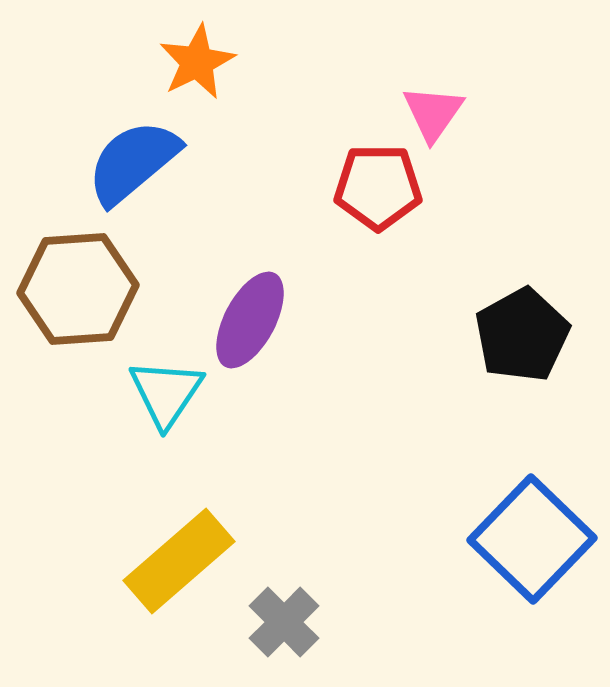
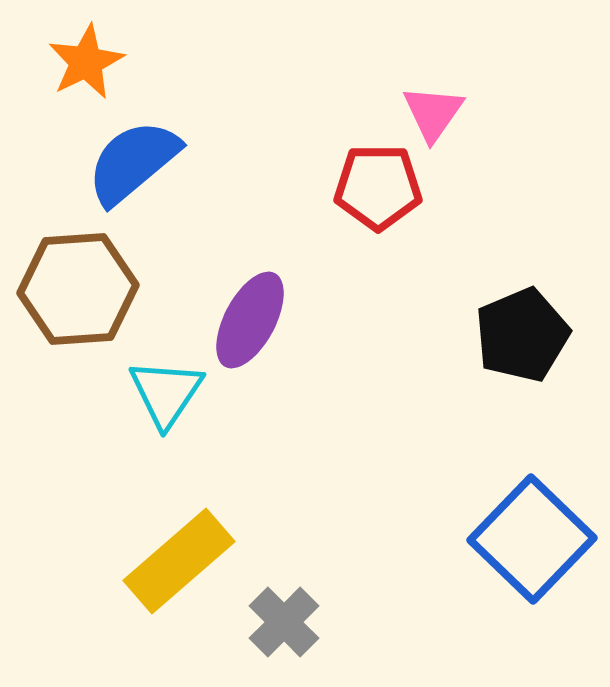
orange star: moved 111 px left
black pentagon: rotated 6 degrees clockwise
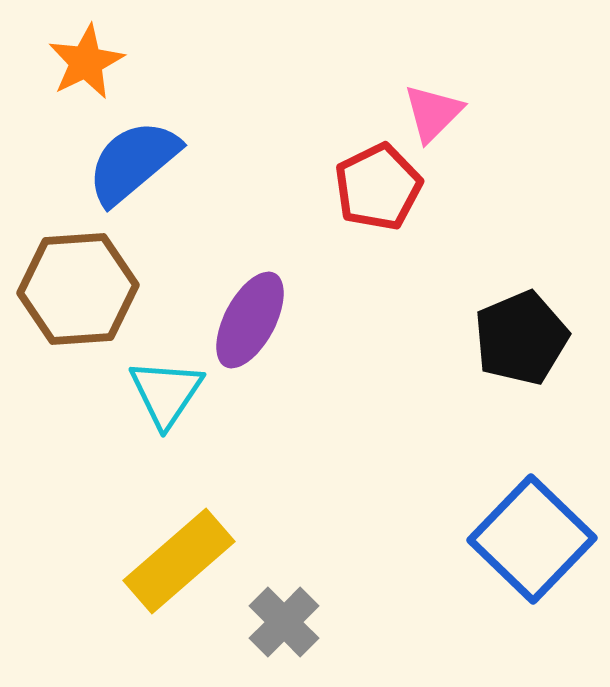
pink triangle: rotated 10 degrees clockwise
red pentagon: rotated 26 degrees counterclockwise
black pentagon: moved 1 px left, 3 px down
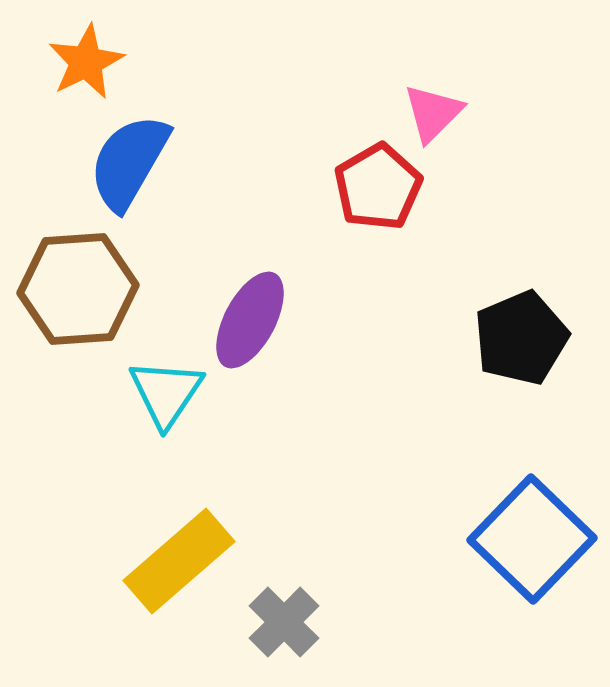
blue semicircle: moved 4 px left; rotated 20 degrees counterclockwise
red pentagon: rotated 4 degrees counterclockwise
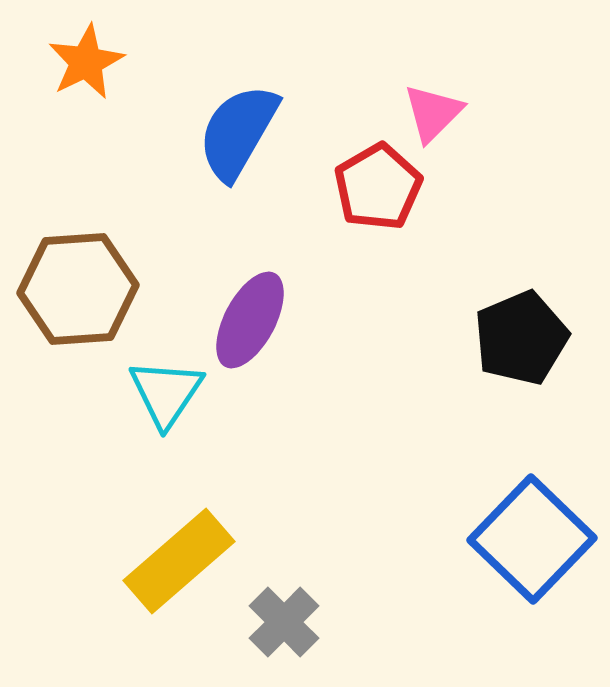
blue semicircle: moved 109 px right, 30 px up
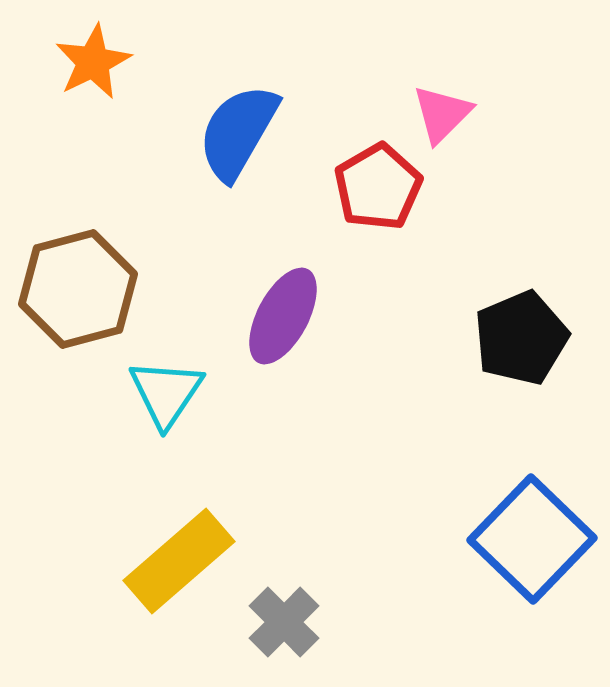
orange star: moved 7 px right
pink triangle: moved 9 px right, 1 px down
brown hexagon: rotated 11 degrees counterclockwise
purple ellipse: moved 33 px right, 4 px up
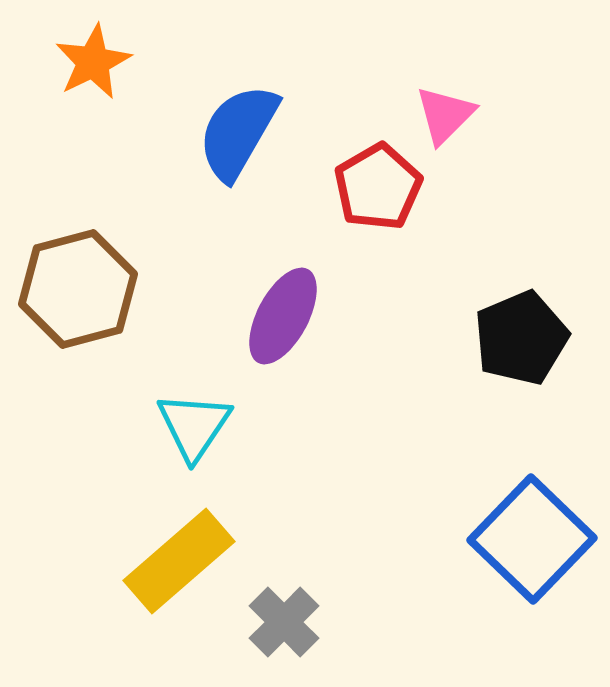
pink triangle: moved 3 px right, 1 px down
cyan triangle: moved 28 px right, 33 px down
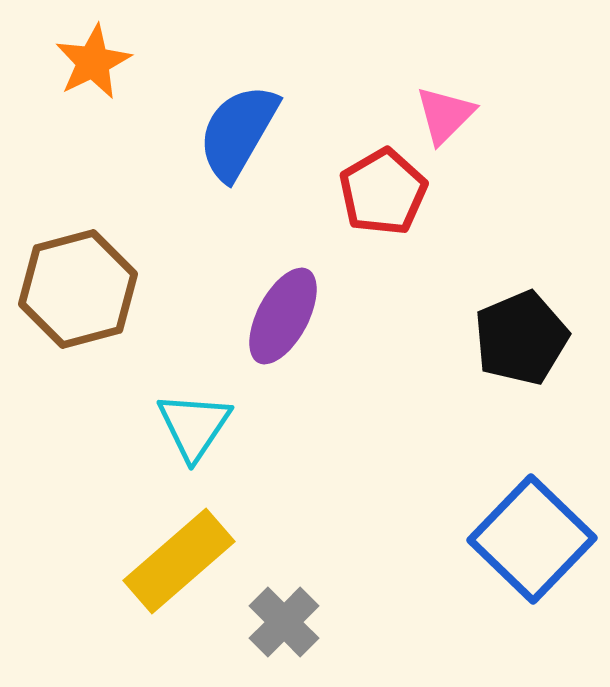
red pentagon: moved 5 px right, 5 px down
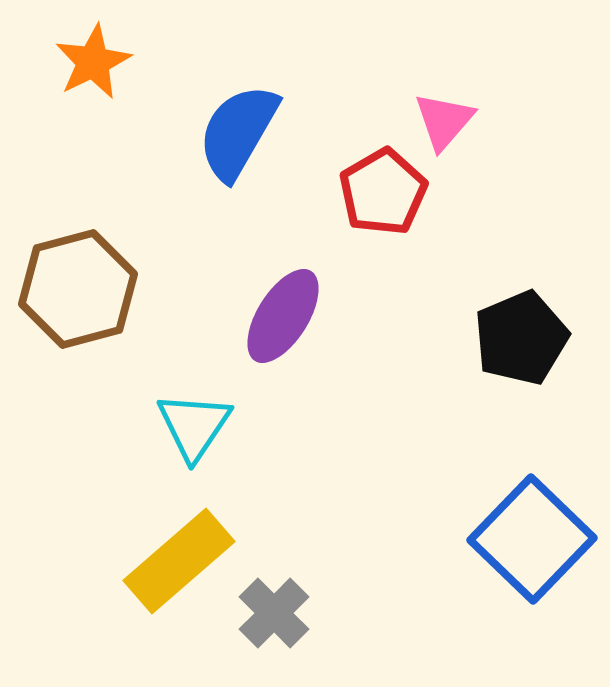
pink triangle: moved 1 px left, 6 px down; rotated 4 degrees counterclockwise
purple ellipse: rotated 4 degrees clockwise
gray cross: moved 10 px left, 9 px up
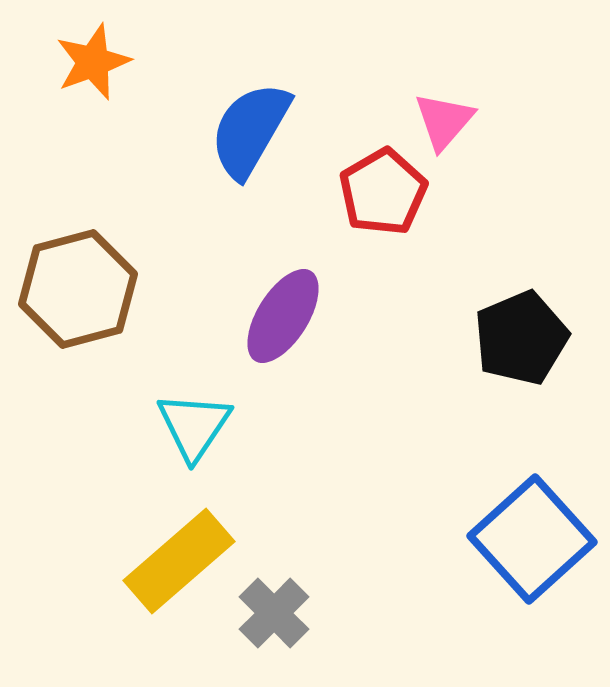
orange star: rotated 6 degrees clockwise
blue semicircle: moved 12 px right, 2 px up
blue square: rotated 4 degrees clockwise
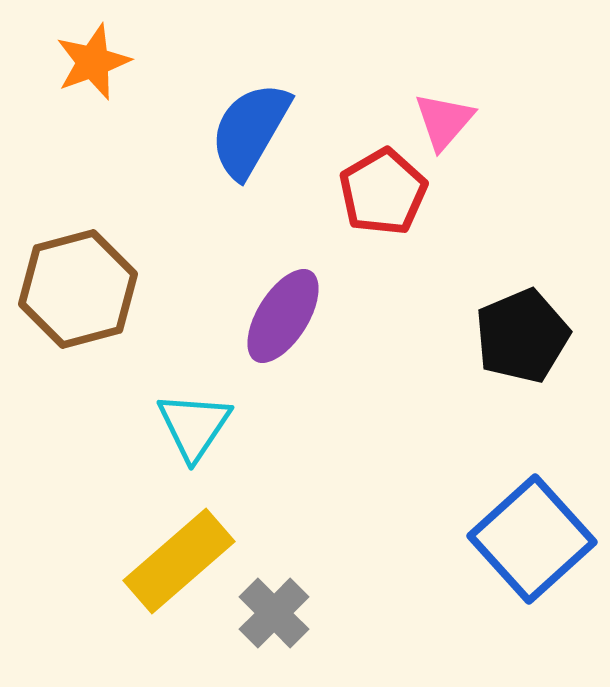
black pentagon: moved 1 px right, 2 px up
